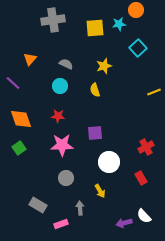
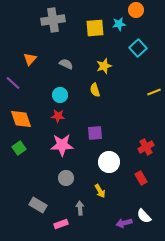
cyan circle: moved 9 px down
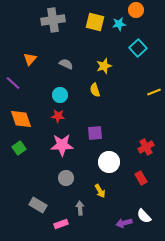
yellow square: moved 6 px up; rotated 18 degrees clockwise
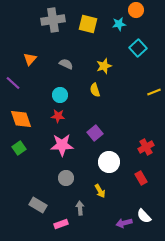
yellow square: moved 7 px left, 2 px down
purple square: rotated 35 degrees counterclockwise
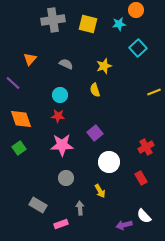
purple arrow: moved 2 px down
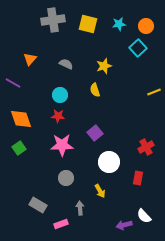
orange circle: moved 10 px right, 16 px down
purple line: rotated 14 degrees counterclockwise
red rectangle: moved 3 px left; rotated 40 degrees clockwise
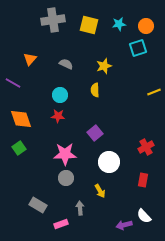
yellow square: moved 1 px right, 1 px down
cyan square: rotated 24 degrees clockwise
yellow semicircle: rotated 16 degrees clockwise
pink star: moved 3 px right, 9 px down
red rectangle: moved 5 px right, 2 px down
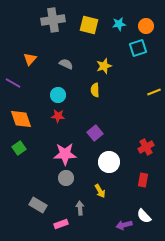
cyan circle: moved 2 px left
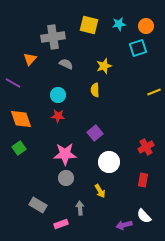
gray cross: moved 17 px down
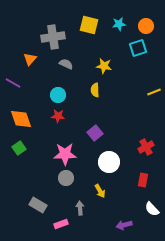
yellow star: rotated 28 degrees clockwise
white semicircle: moved 8 px right, 7 px up
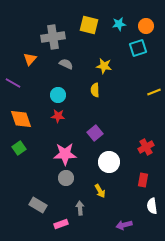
white semicircle: moved 3 px up; rotated 35 degrees clockwise
